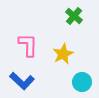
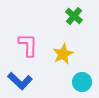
blue L-shape: moved 2 px left
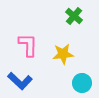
yellow star: rotated 20 degrees clockwise
cyan circle: moved 1 px down
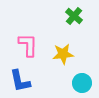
blue L-shape: rotated 35 degrees clockwise
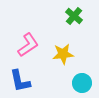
pink L-shape: rotated 55 degrees clockwise
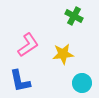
green cross: rotated 12 degrees counterclockwise
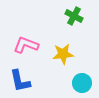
pink L-shape: moved 2 px left; rotated 125 degrees counterclockwise
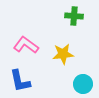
green cross: rotated 24 degrees counterclockwise
pink L-shape: rotated 15 degrees clockwise
cyan circle: moved 1 px right, 1 px down
